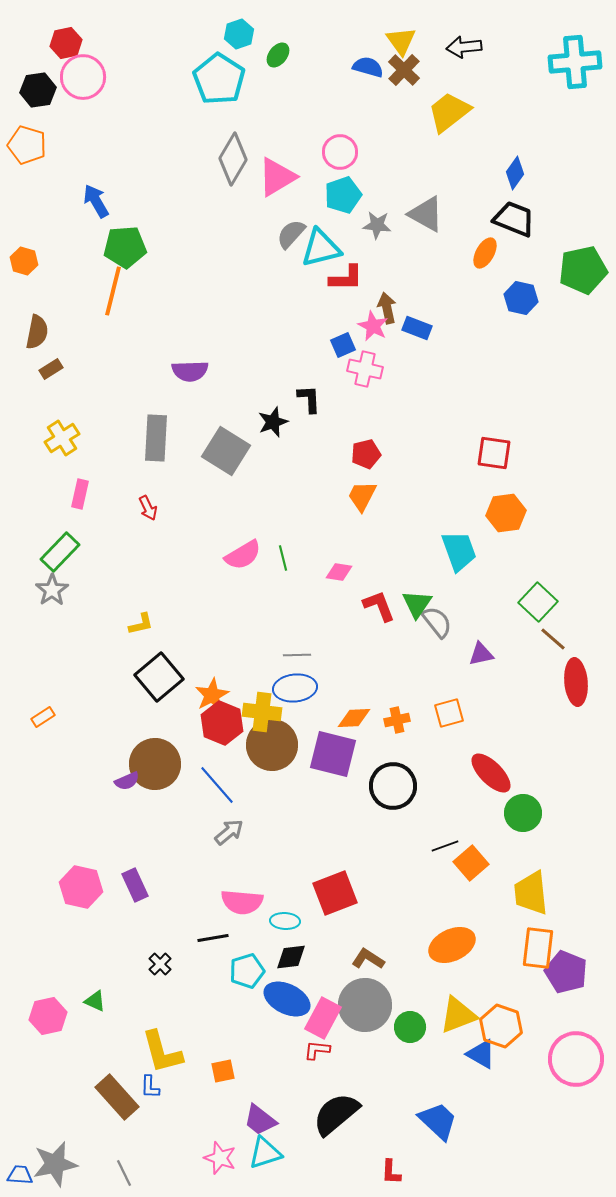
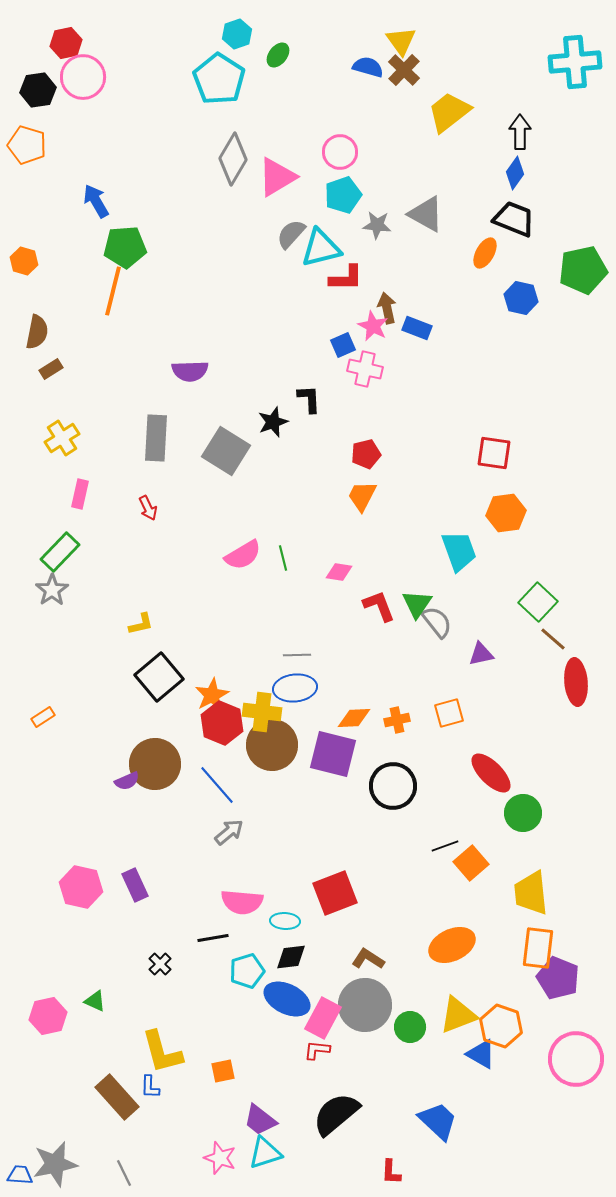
cyan hexagon at (239, 34): moved 2 px left
black arrow at (464, 47): moved 56 px right, 85 px down; rotated 96 degrees clockwise
purple pentagon at (566, 972): moved 8 px left, 6 px down
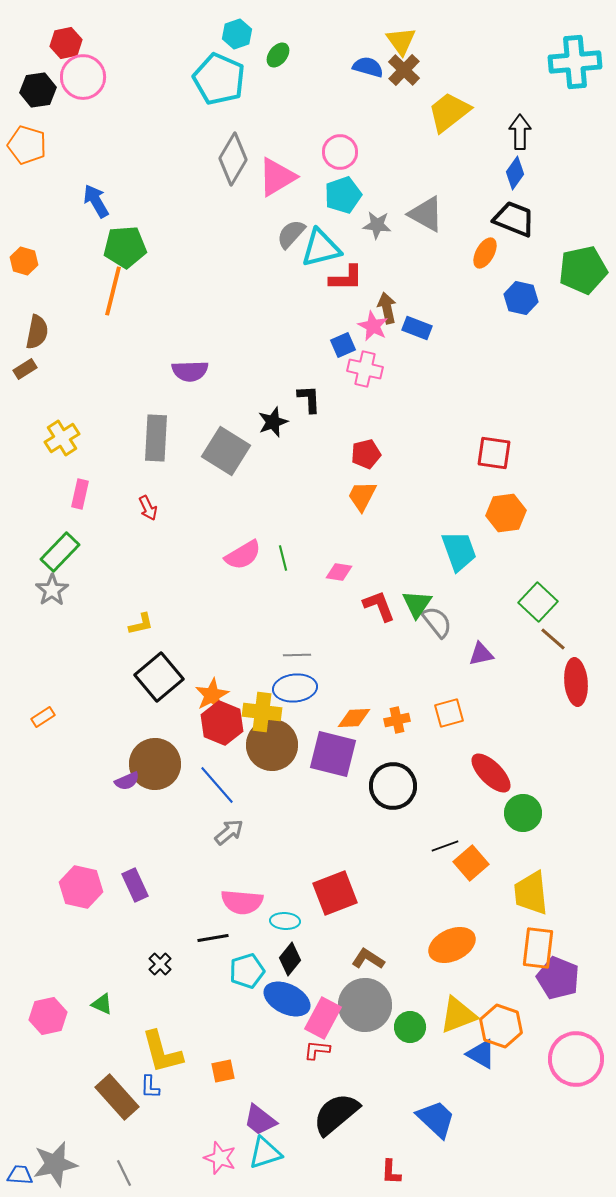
cyan pentagon at (219, 79): rotated 9 degrees counterclockwise
brown rectangle at (51, 369): moved 26 px left
black diamond at (291, 957): moved 1 px left, 2 px down; rotated 44 degrees counterclockwise
green triangle at (95, 1001): moved 7 px right, 3 px down
blue trapezoid at (438, 1121): moved 2 px left, 2 px up
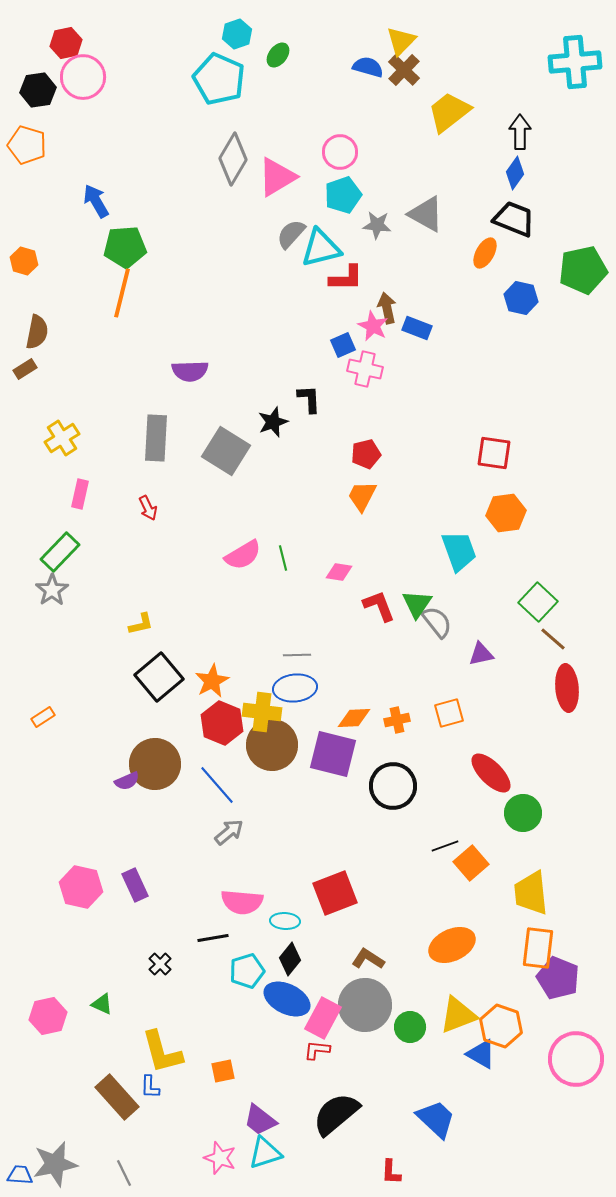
yellow triangle at (401, 41): rotated 20 degrees clockwise
orange line at (113, 291): moved 9 px right, 2 px down
red ellipse at (576, 682): moved 9 px left, 6 px down
orange star at (212, 695): moved 14 px up
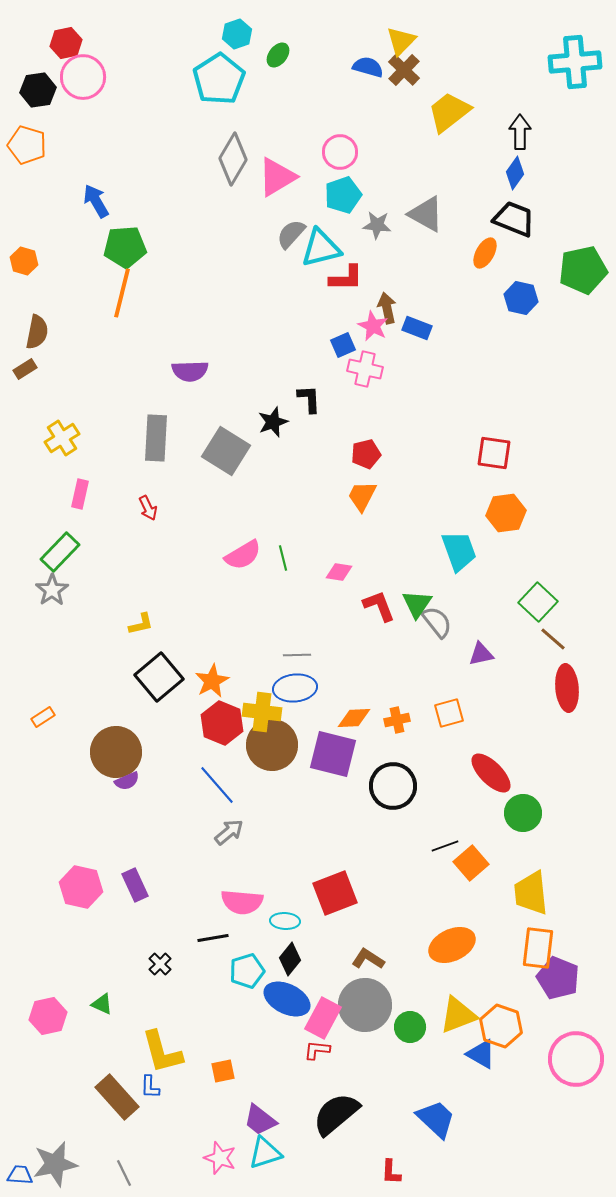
cyan pentagon at (219, 79): rotated 15 degrees clockwise
brown circle at (155, 764): moved 39 px left, 12 px up
